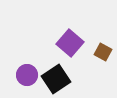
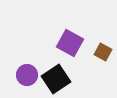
purple square: rotated 12 degrees counterclockwise
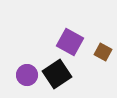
purple square: moved 1 px up
black square: moved 1 px right, 5 px up
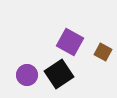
black square: moved 2 px right
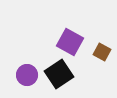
brown square: moved 1 px left
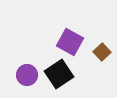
brown square: rotated 18 degrees clockwise
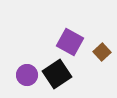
black square: moved 2 px left
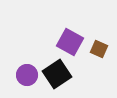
brown square: moved 3 px left, 3 px up; rotated 24 degrees counterclockwise
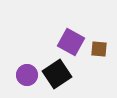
purple square: moved 1 px right
brown square: rotated 18 degrees counterclockwise
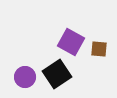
purple circle: moved 2 px left, 2 px down
